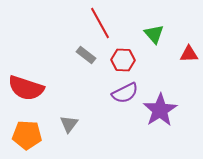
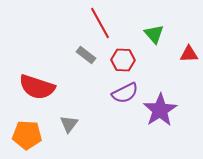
red semicircle: moved 11 px right, 1 px up
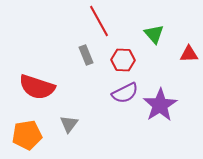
red line: moved 1 px left, 2 px up
gray rectangle: rotated 30 degrees clockwise
purple star: moved 5 px up
orange pentagon: rotated 12 degrees counterclockwise
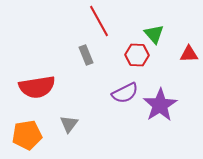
red hexagon: moved 14 px right, 5 px up
red semicircle: rotated 27 degrees counterclockwise
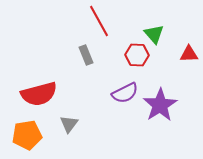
red semicircle: moved 2 px right, 7 px down; rotated 6 degrees counterclockwise
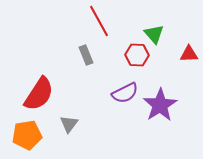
red semicircle: rotated 42 degrees counterclockwise
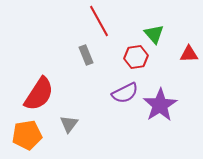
red hexagon: moved 1 px left, 2 px down; rotated 10 degrees counterclockwise
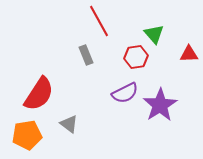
gray triangle: rotated 30 degrees counterclockwise
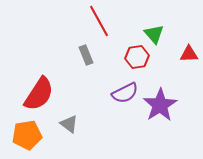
red hexagon: moved 1 px right
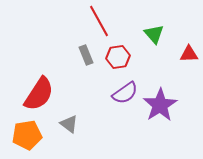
red hexagon: moved 19 px left
purple semicircle: rotated 8 degrees counterclockwise
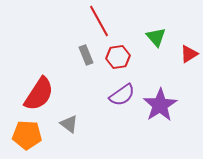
green triangle: moved 2 px right, 3 px down
red triangle: rotated 30 degrees counterclockwise
purple semicircle: moved 3 px left, 2 px down
orange pentagon: rotated 12 degrees clockwise
